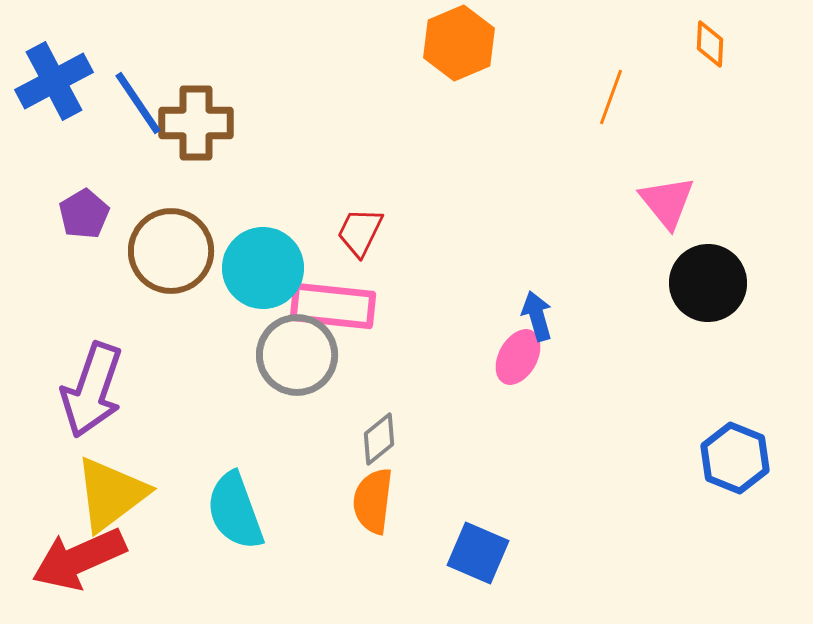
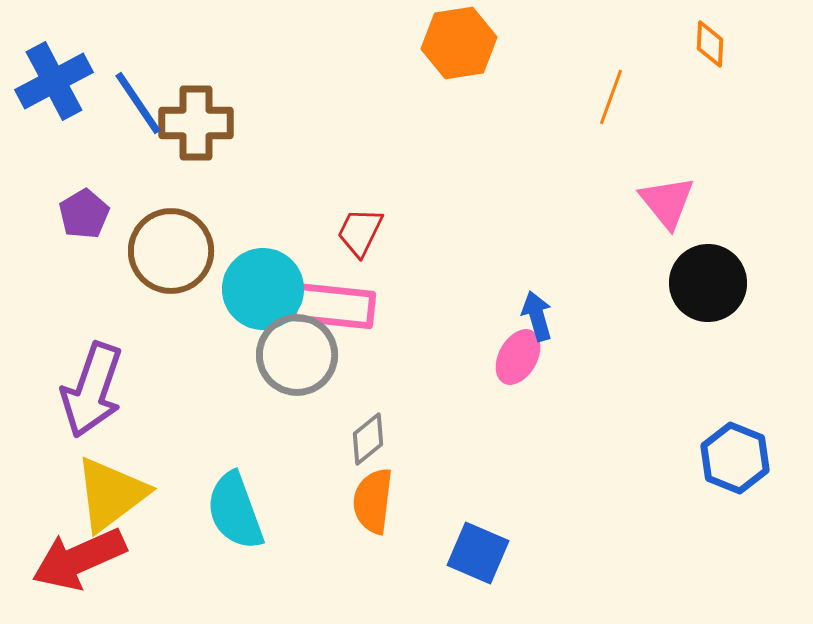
orange hexagon: rotated 14 degrees clockwise
cyan circle: moved 21 px down
gray diamond: moved 11 px left
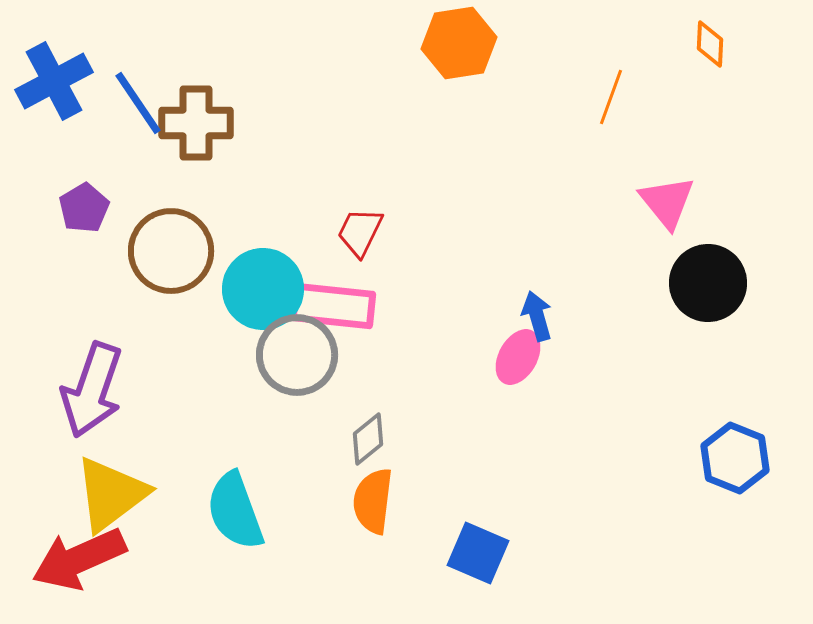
purple pentagon: moved 6 px up
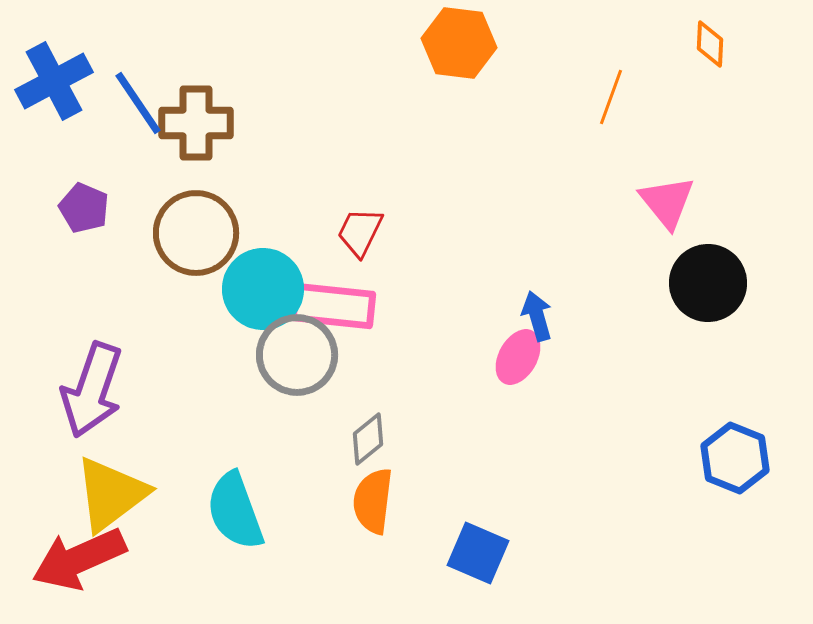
orange hexagon: rotated 16 degrees clockwise
purple pentagon: rotated 18 degrees counterclockwise
brown circle: moved 25 px right, 18 px up
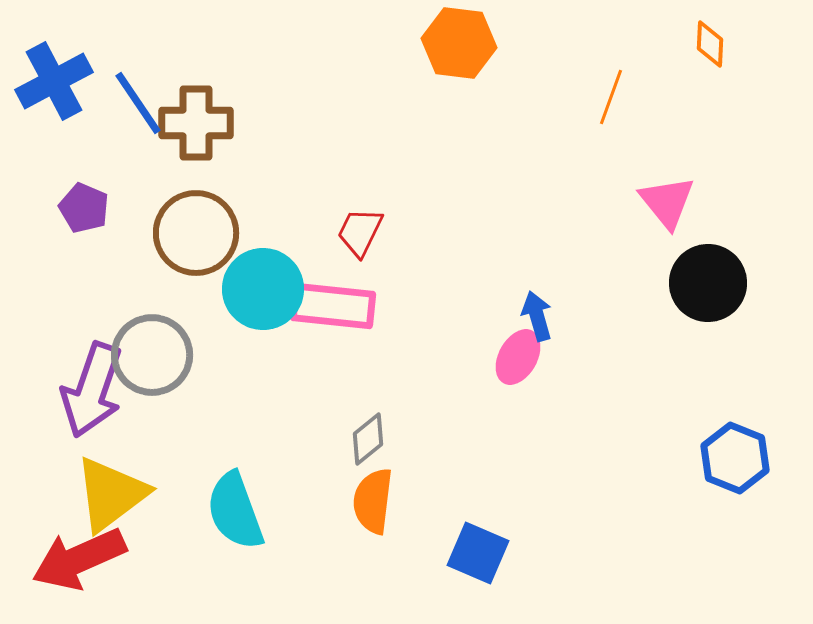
gray circle: moved 145 px left
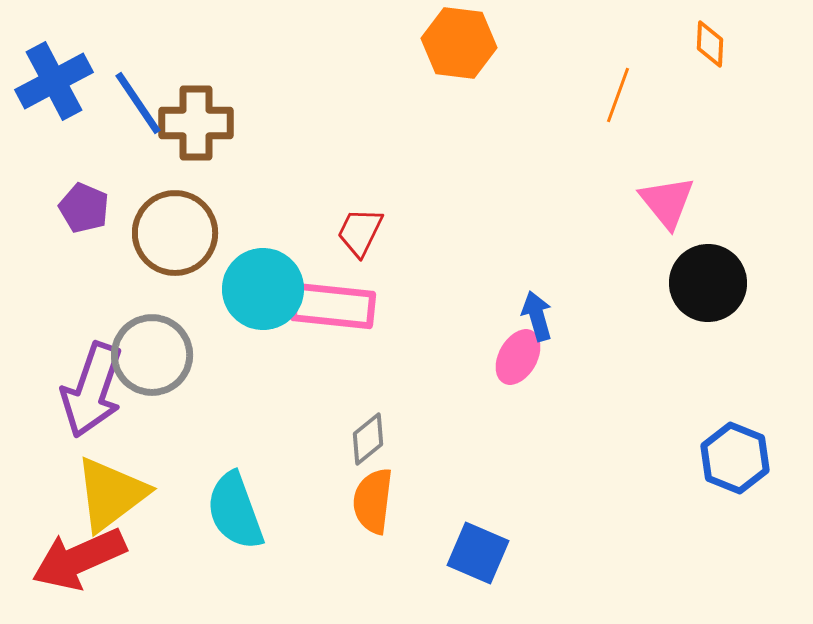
orange line: moved 7 px right, 2 px up
brown circle: moved 21 px left
